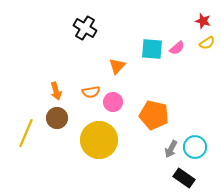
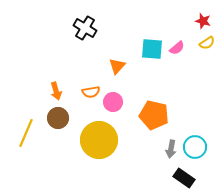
brown circle: moved 1 px right
gray arrow: rotated 18 degrees counterclockwise
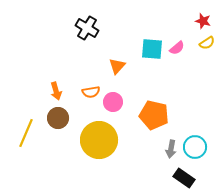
black cross: moved 2 px right
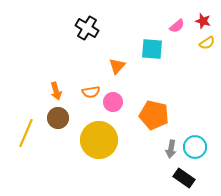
pink semicircle: moved 22 px up
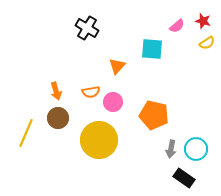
cyan circle: moved 1 px right, 2 px down
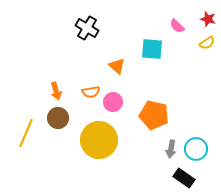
red star: moved 5 px right, 2 px up
pink semicircle: rotated 84 degrees clockwise
orange triangle: rotated 30 degrees counterclockwise
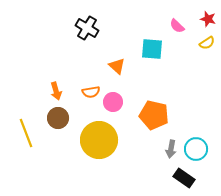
yellow line: rotated 44 degrees counterclockwise
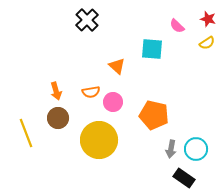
black cross: moved 8 px up; rotated 15 degrees clockwise
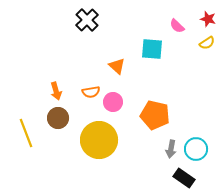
orange pentagon: moved 1 px right
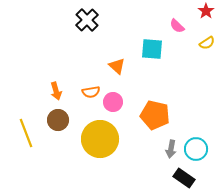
red star: moved 2 px left, 8 px up; rotated 21 degrees clockwise
brown circle: moved 2 px down
yellow circle: moved 1 px right, 1 px up
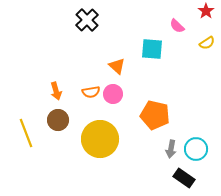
pink circle: moved 8 px up
